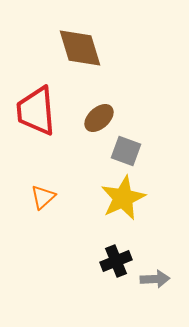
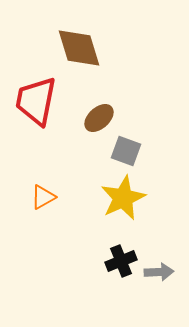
brown diamond: moved 1 px left
red trapezoid: moved 10 px up; rotated 16 degrees clockwise
orange triangle: rotated 12 degrees clockwise
black cross: moved 5 px right
gray arrow: moved 4 px right, 7 px up
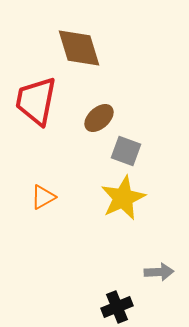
black cross: moved 4 px left, 46 px down
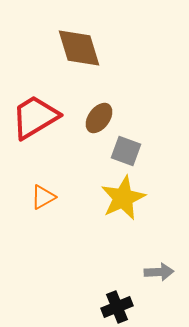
red trapezoid: moved 1 px left, 16 px down; rotated 48 degrees clockwise
brown ellipse: rotated 12 degrees counterclockwise
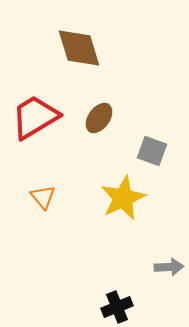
gray square: moved 26 px right
orange triangle: rotated 40 degrees counterclockwise
gray arrow: moved 10 px right, 5 px up
